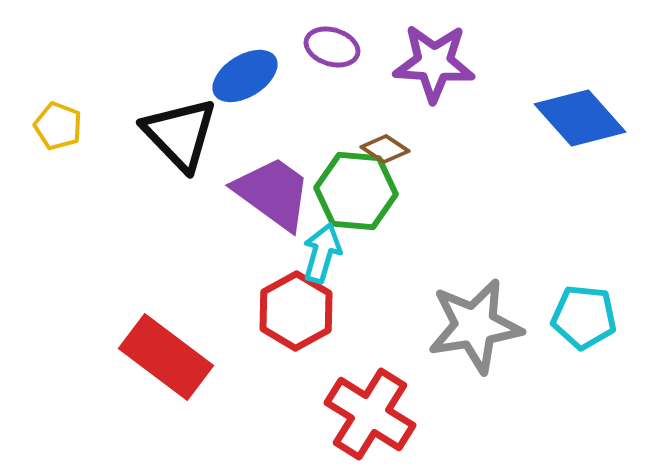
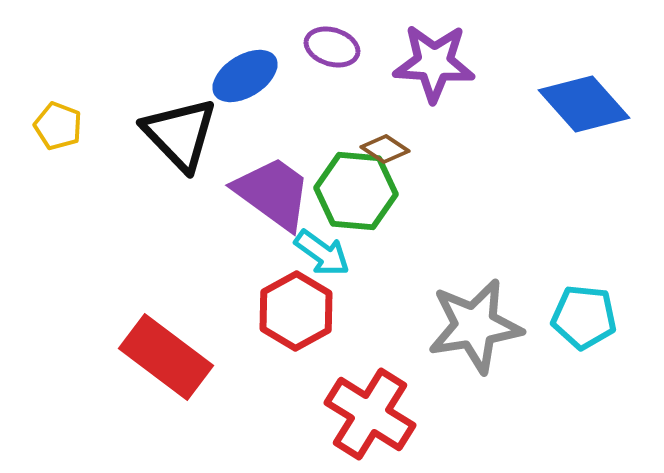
blue diamond: moved 4 px right, 14 px up
cyan arrow: rotated 110 degrees clockwise
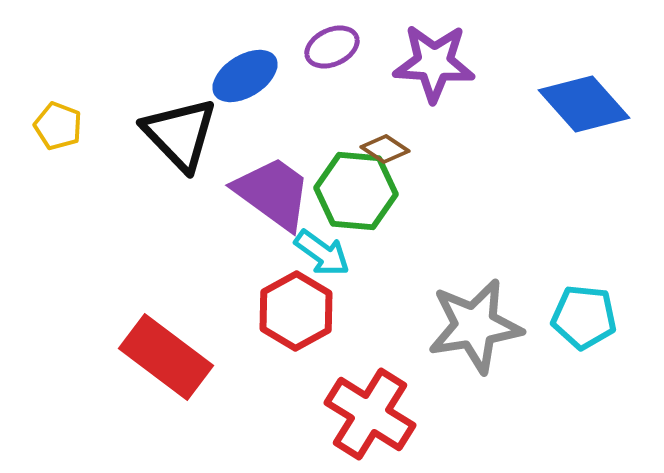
purple ellipse: rotated 42 degrees counterclockwise
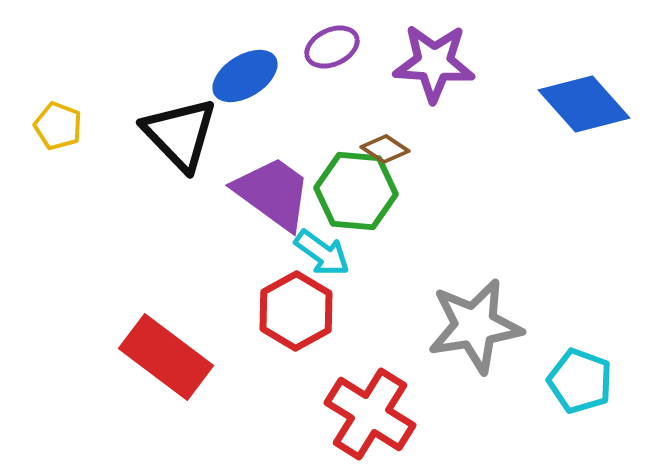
cyan pentagon: moved 4 px left, 64 px down; rotated 14 degrees clockwise
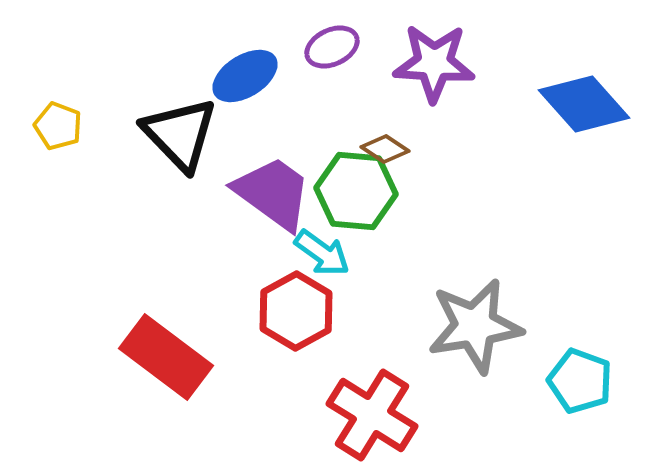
red cross: moved 2 px right, 1 px down
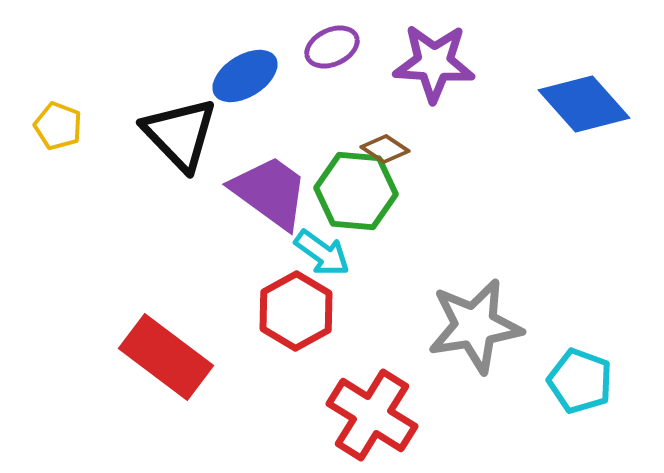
purple trapezoid: moved 3 px left, 1 px up
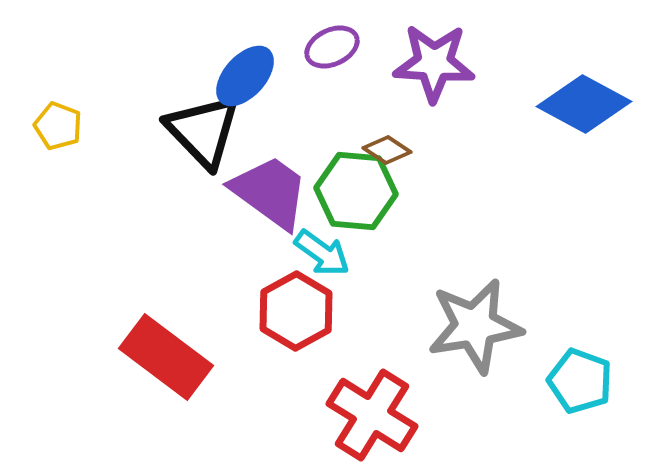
blue ellipse: rotated 16 degrees counterclockwise
blue diamond: rotated 20 degrees counterclockwise
black triangle: moved 23 px right, 3 px up
brown diamond: moved 2 px right, 1 px down
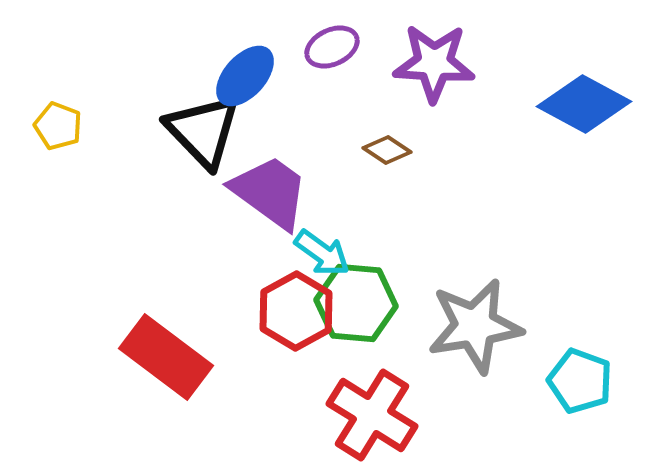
green hexagon: moved 112 px down
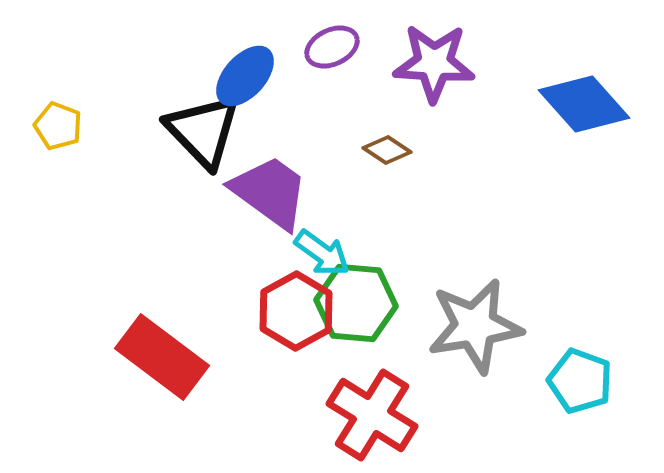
blue diamond: rotated 20 degrees clockwise
red rectangle: moved 4 px left
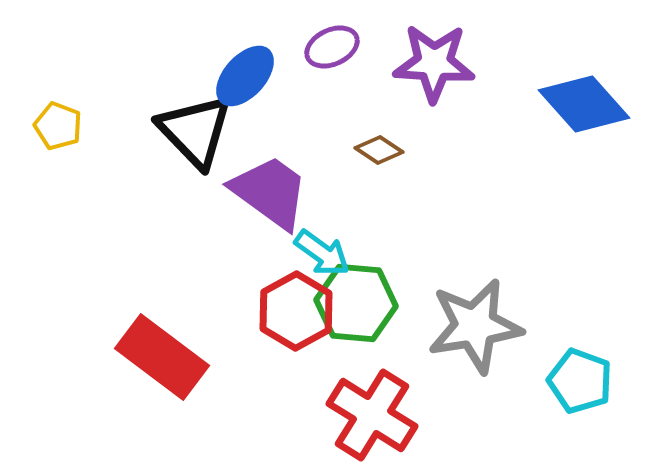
black triangle: moved 8 px left
brown diamond: moved 8 px left
